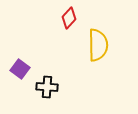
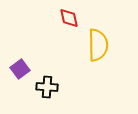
red diamond: rotated 55 degrees counterclockwise
purple square: rotated 18 degrees clockwise
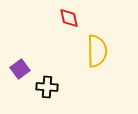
yellow semicircle: moved 1 px left, 6 px down
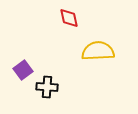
yellow semicircle: moved 1 px right; rotated 92 degrees counterclockwise
purple square: moved 3 px right, 1 px down
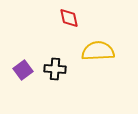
black cross: moved 8 px right, 18 px up
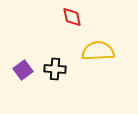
red diamond: moved 3 px right, 1 px up
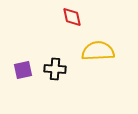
purple square: rotated 24 degrees clockwise
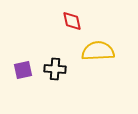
red diamond: moved 4 px down
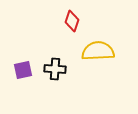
red diamond: rotated 30 degrees clockwise
